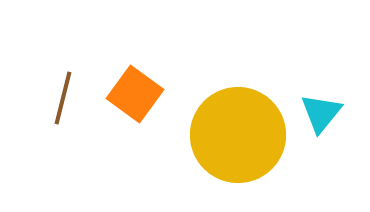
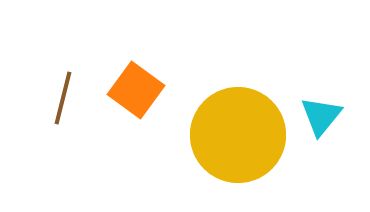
orange square: moved 1 px right, 4 px up
cyan triangle: moved 3 px down
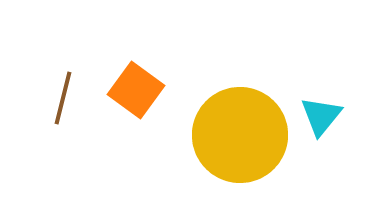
yellow circle: moved 2 px right
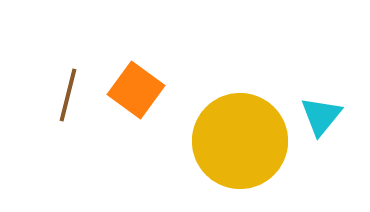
brown line: moved 5 px right, 3 px up
yellow circle: moved 6 px down
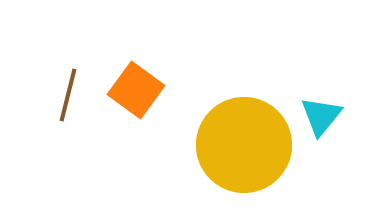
yellow circle: moved 4 px right, 4 px down
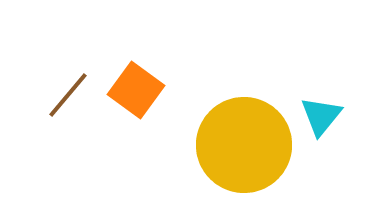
brown line: rotated 26 degrees clockwise
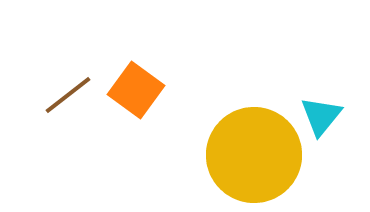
brown line: rotated 12 degrees clockwise
yellow circle: moved 10 px right, 10 px down
